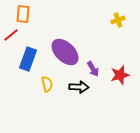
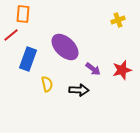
purple ellipse: moved 5 px up
purple arrow: rotated 21 degrees counterclockwise
red star: moved 2 px right, 5 px up
black arrow: moved 3 px down
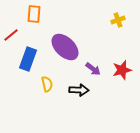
orange rectangle: moved 11 px right
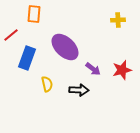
yellow cross: rotated 16 degrees clockwise
blue rectangle: moved 1 px left, 1 px up
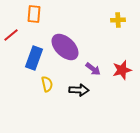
blue rectangle: moved 7 px right
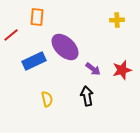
orange rectangle: moved 3 px right, 3 px down
yellow cross: moved 1 px left
blue rectangle: moved 3 px down; rotated 45 degrees clockwise
yellow semicircle: moved 15 px down
black arrow: moved 8 px right, 6 px down; rotated 102 degrees counterclockwise
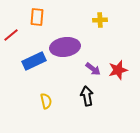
yellow cross: moved 17 px left
purple ellipse: rotated 52 degrees counterclockwise
red star: moved 4 px left
yellow semicircle: moved 1 px left, 2 px down
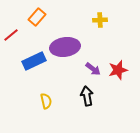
orange rectangle: rotated 36 degrees clockwise
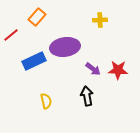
red star: rotated 18 degrees clockwise
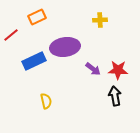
orange rectangle: rotated 24 degrees clockwise
black arrow: moved 28 px right
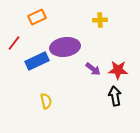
red line: moved 3 px right, 8 px down; rotated 14 degrees counterclockwise
blue rectangle: moved 3 px right
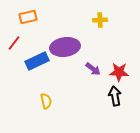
orange rectangle: moved 9 px left; rotated 12 degrees clockwise
red star: moved 1 px right, 2 px down
